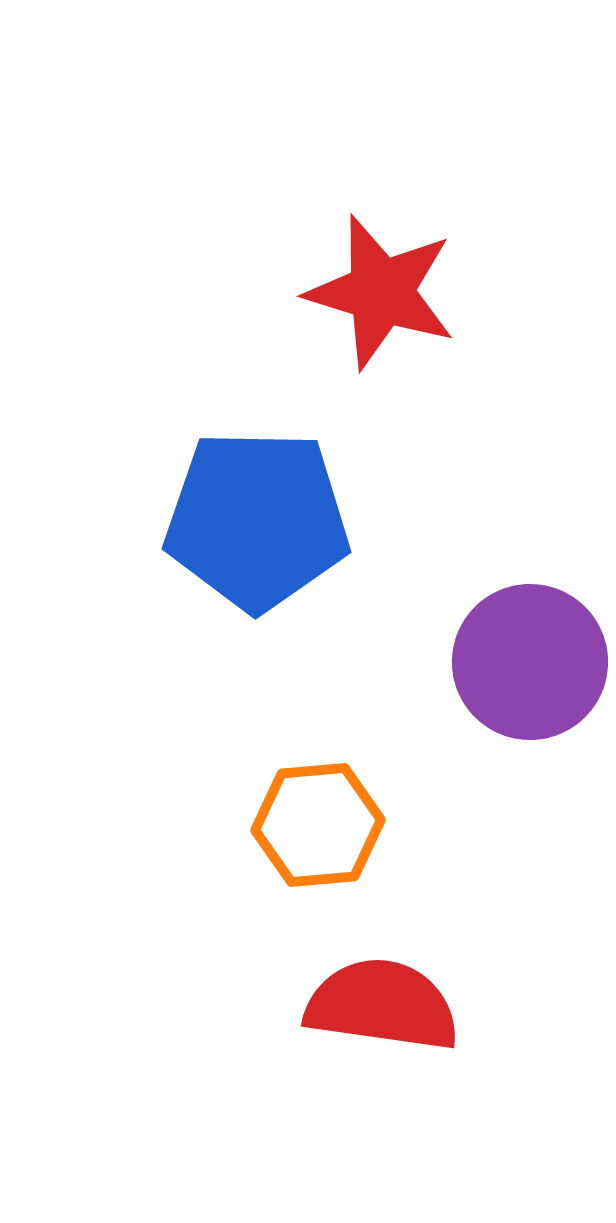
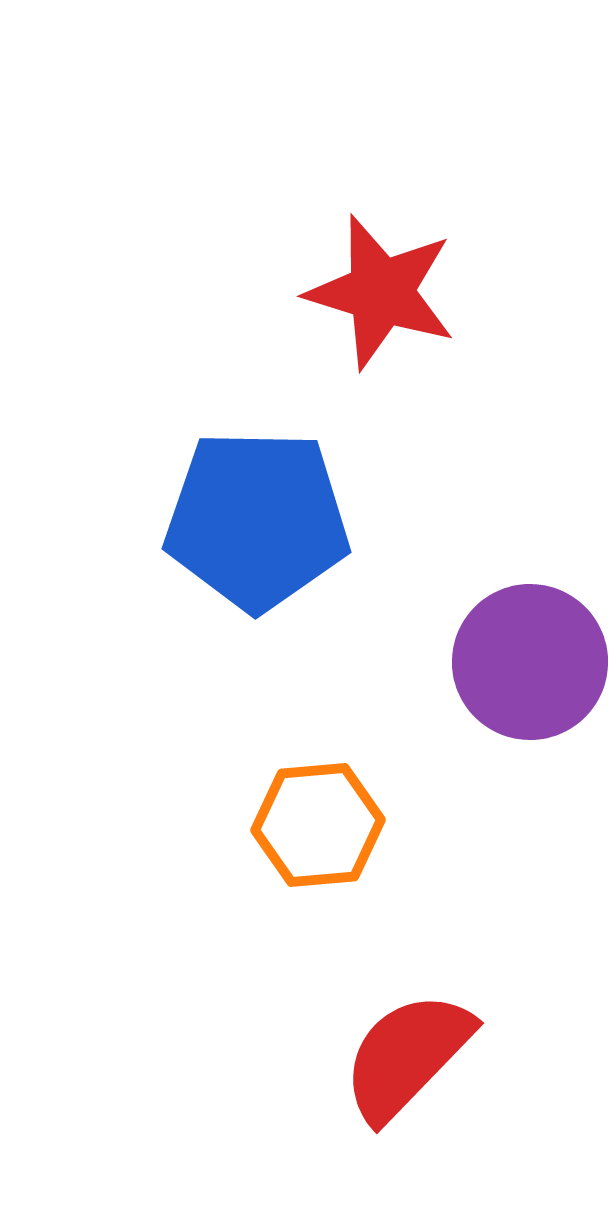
red semicircle: moved 25 px right, 51 px down; rotated 54 degrees counterclockwise
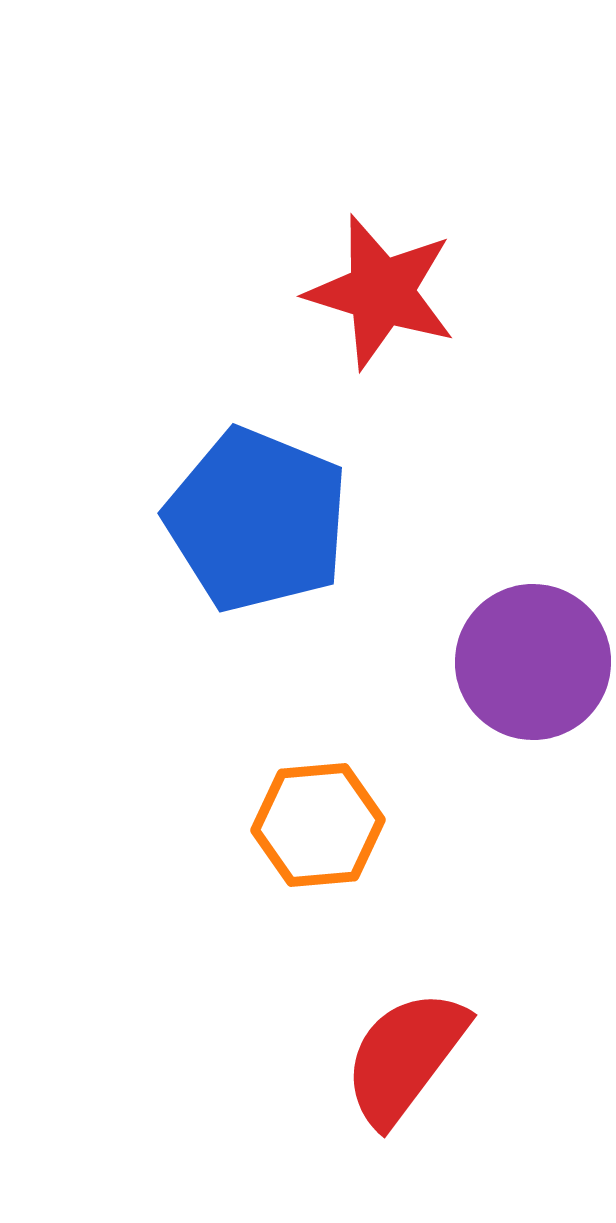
blue pentagon: rotated 21 degrees clockwise
purple circle: moved 3 px right
red semicircle: moved 2 px left, 1 px down; rotated 7 degrees counterclockwise
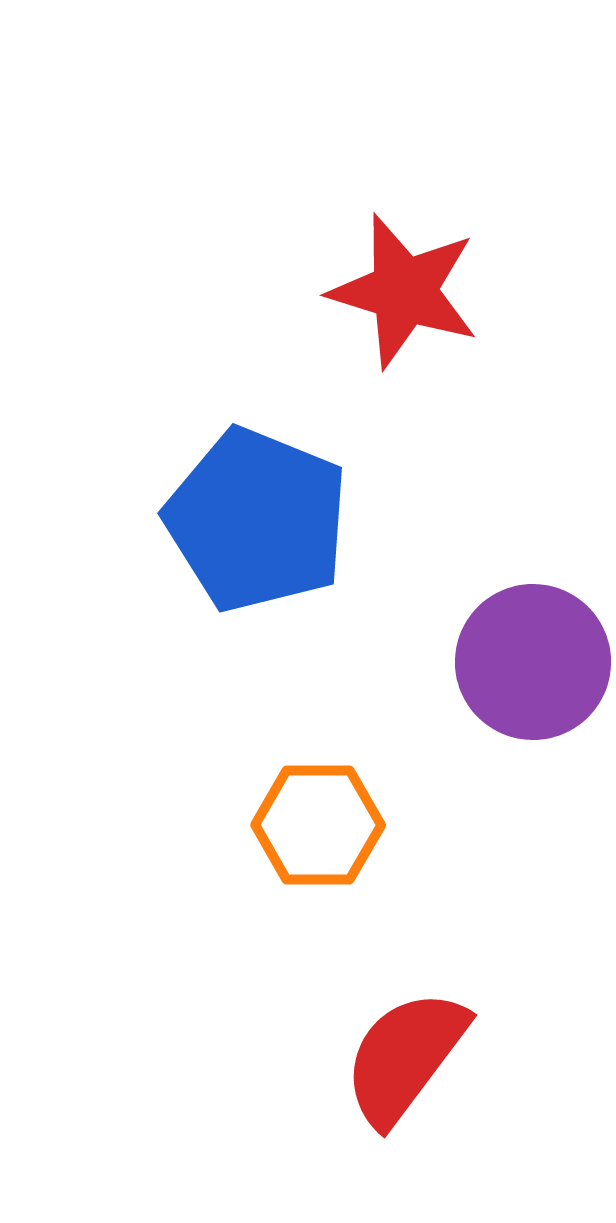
red star: moved 23 px right, 1 px up
orange hexagon: rotated 5 degrees clockwise
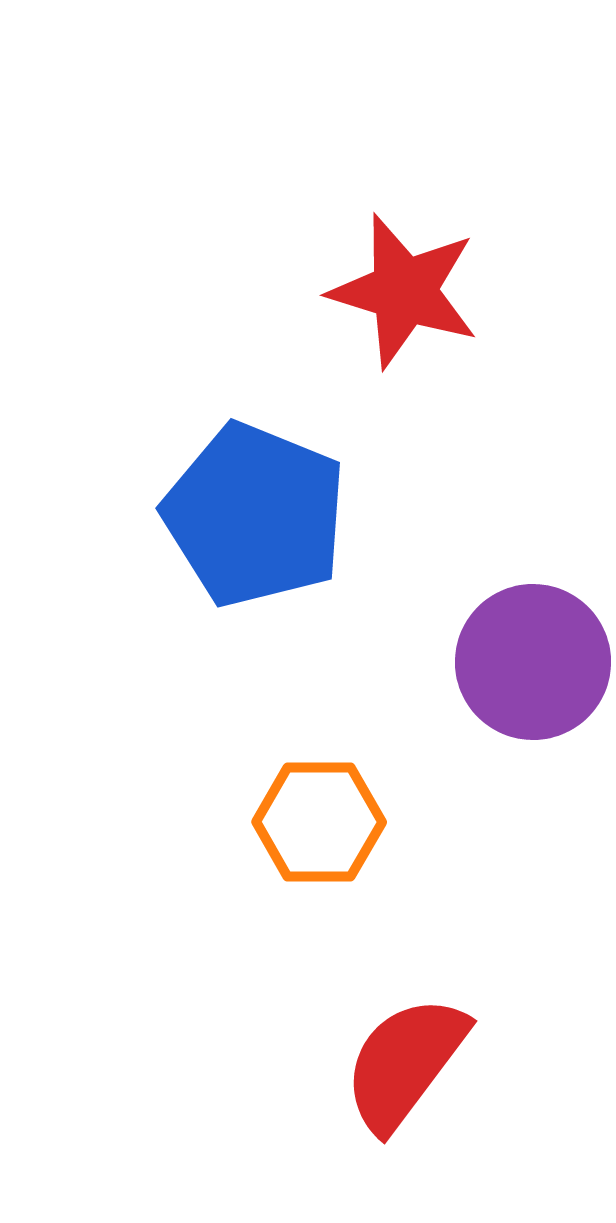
blue pentagon: moved 2 px left, 5 px up
orange hexagon: moved 1 px right, 3 px up
red semicircle: moved 6 px down
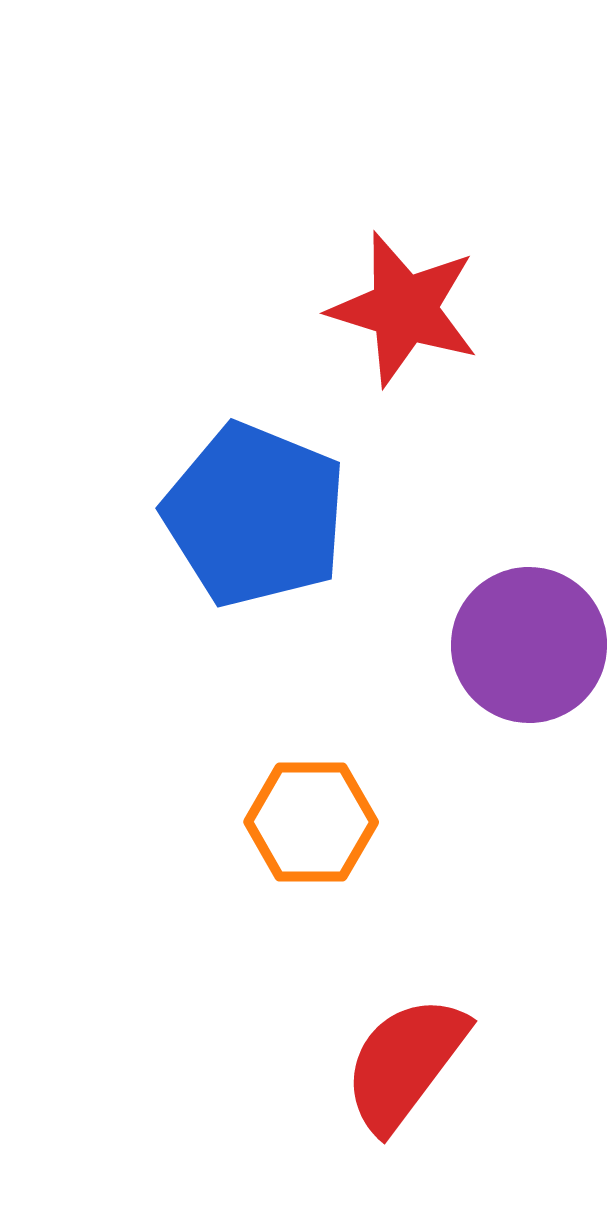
red star: moved 18 px down
purple circle: moved 4 px left, 17 px up
orange hexagon: moved 8 px left
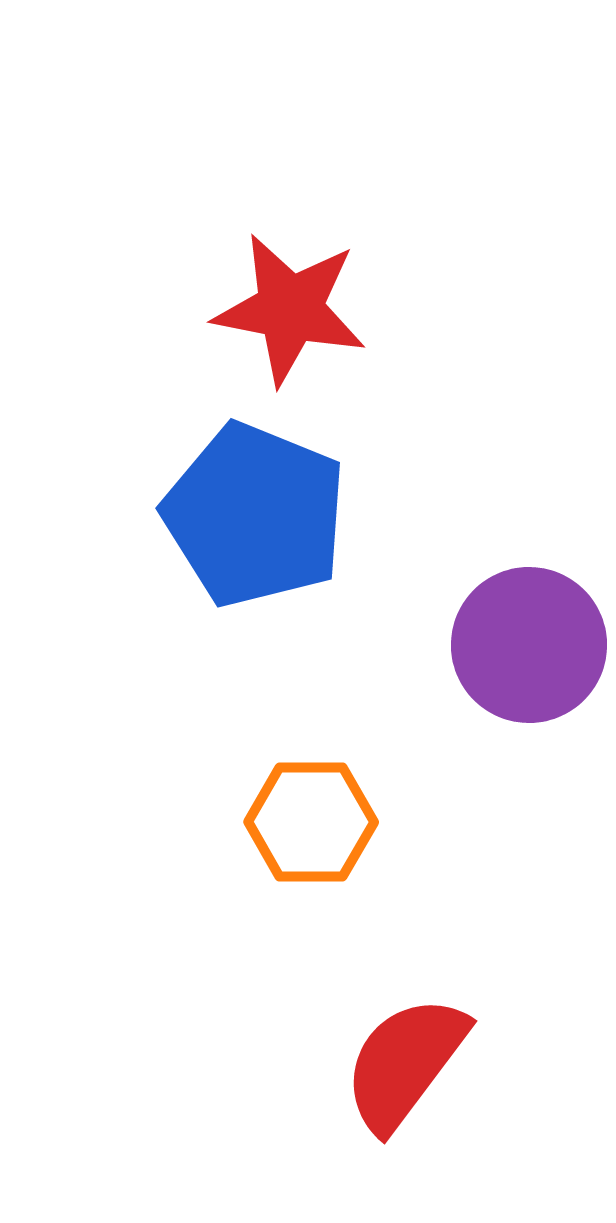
red star: moved 114 px left; rotated 6 degrees counterclockwise
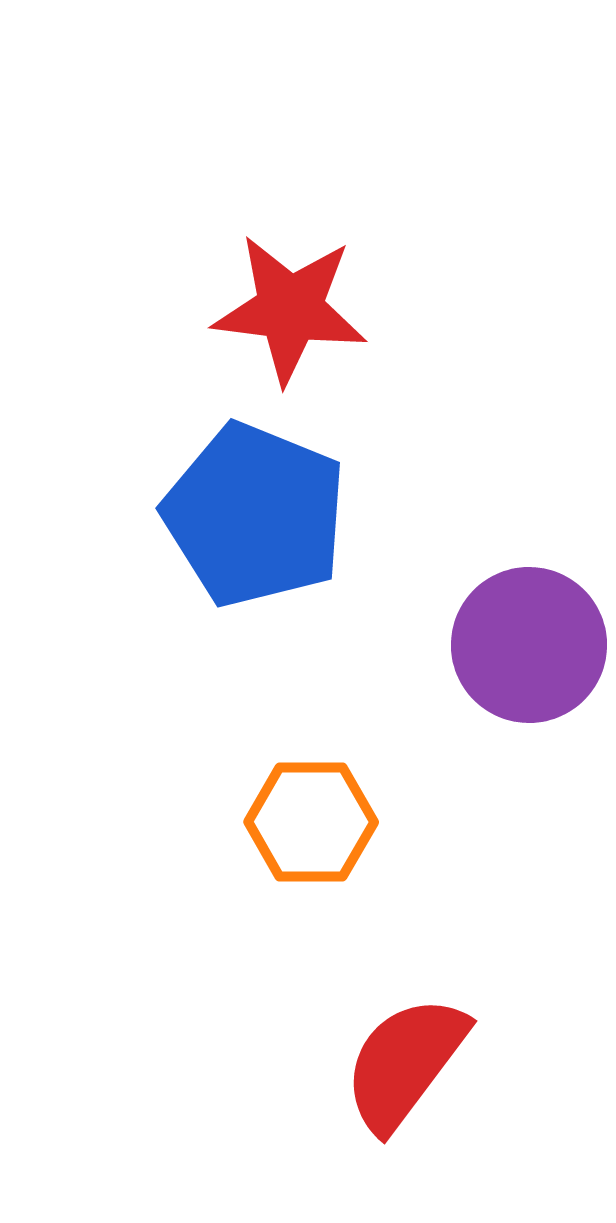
red star: rotated 4 degrees counterclockwise
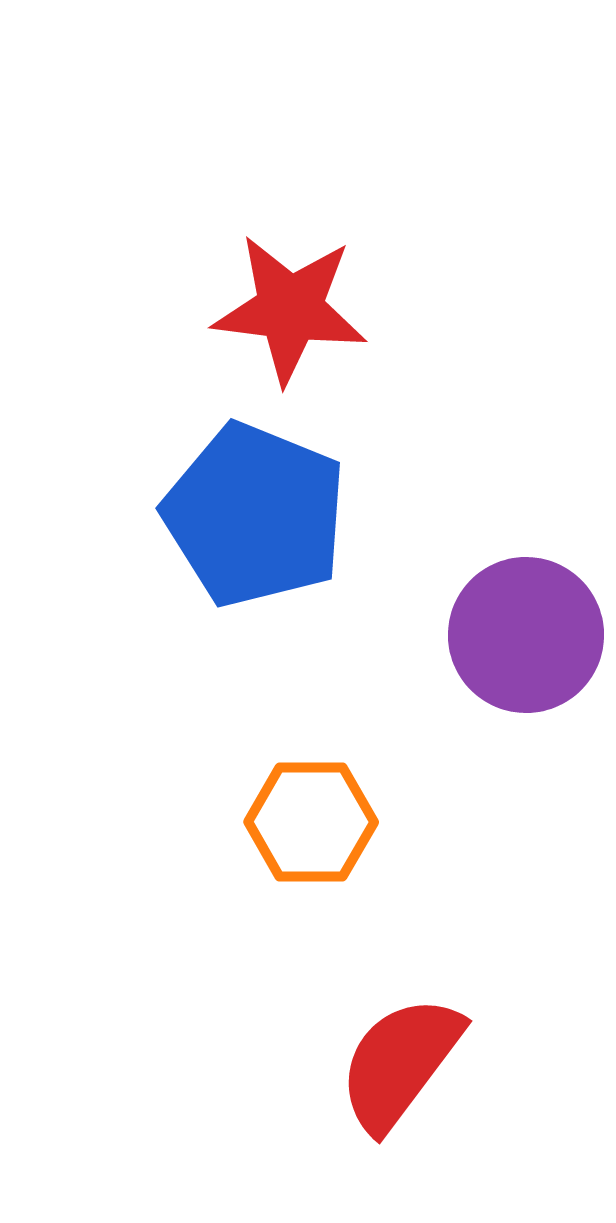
purple circle: moved 3 px left, 10 px up
red semicircle: moved 5 px left
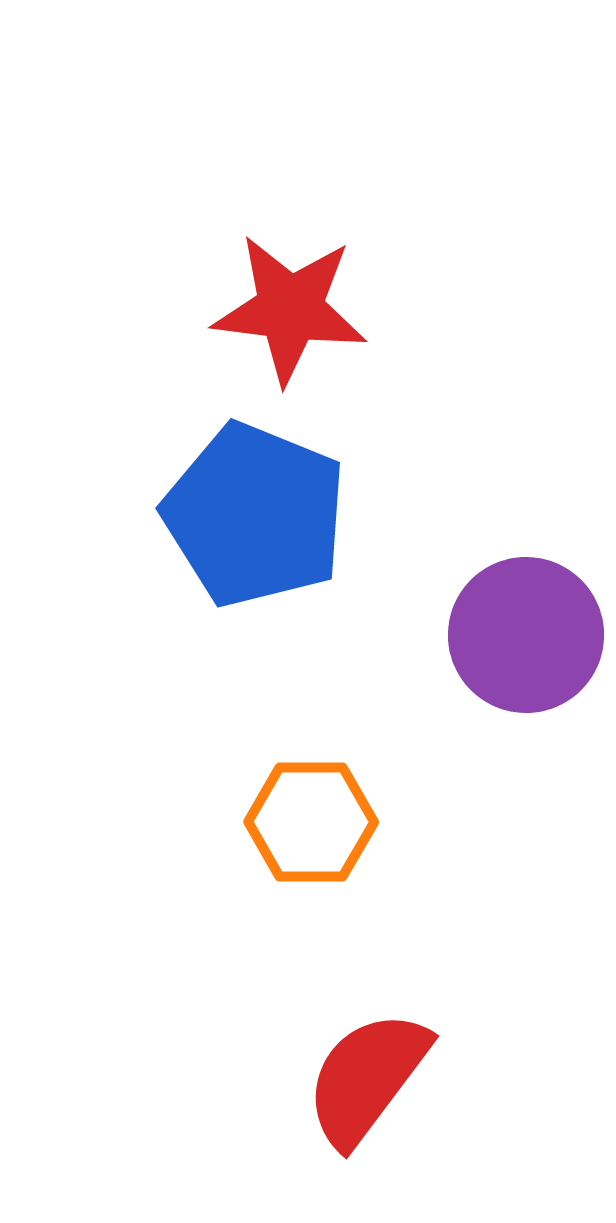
red semicircle: moved 33 px left, 15 px down
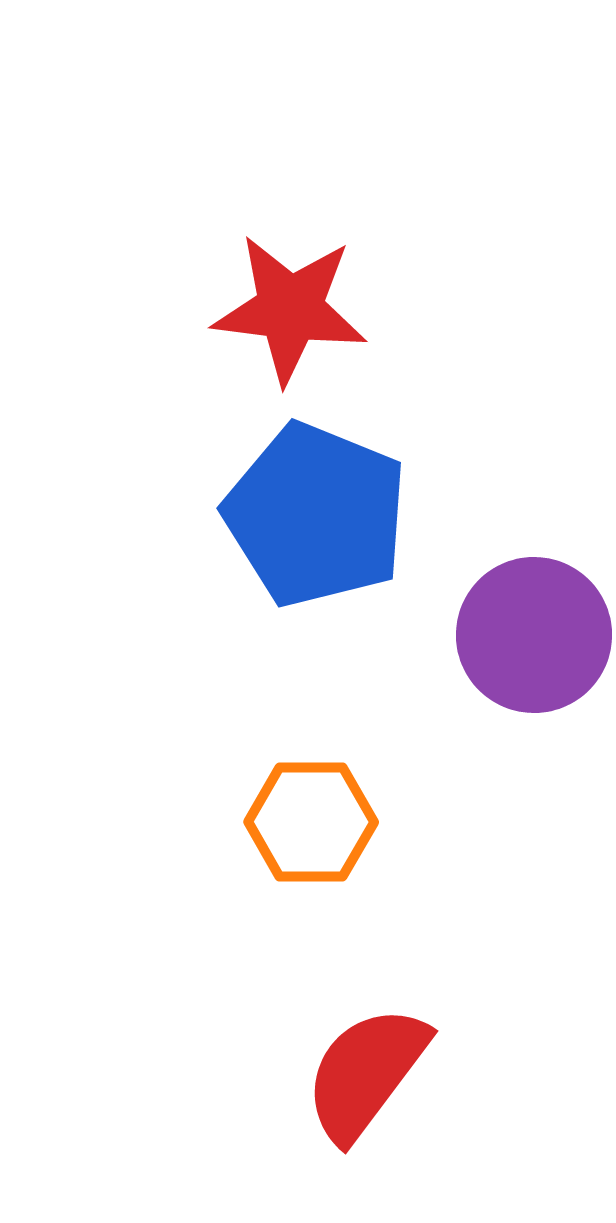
blue pentagon: moved 61 px right
purple circle: moved 8 px right
red semicircle: moved 1 px left, 5 px up
